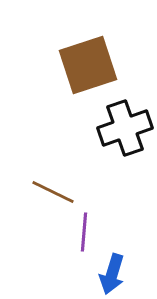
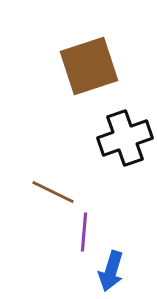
brown square: moved 1 px right, 1 px down
black cross: moved 10 px down
blue arrow: moved 1 px left, 3 px up
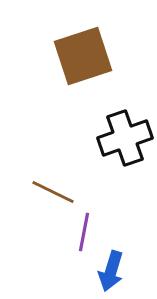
brown square: moved 6 px left, 10 px up
purple line: rotated 6 degrees clockwise
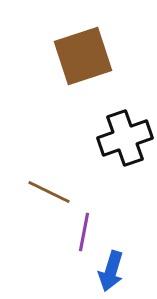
brown line: moved 4 px left
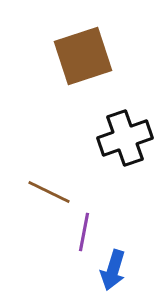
blue arrow: moved 2 px right, 1 px up
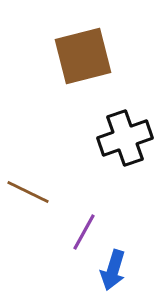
brown square: rotated 4 degrees clockwise
brown line: moved 21 px left
purple line: rotated 18 degrees clockwise
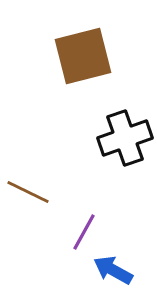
blue arrow: rotated 102 degrees clockwise
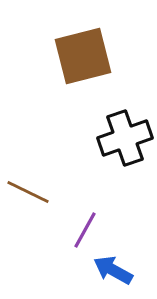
purple line: moved 1 px right, 2 px up
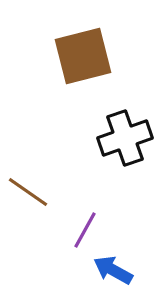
brown line: rotated 9 degrees clockwise
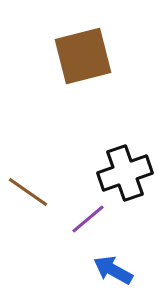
black cross: moved 35 px down
purple line: moved 3 px right, 11 px up; rotated 21 degrees clockwise
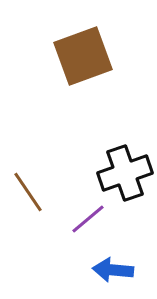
brown square: rotated 6 degrees counterclockwise
brown line: rotated 21 degrees clockwise
blue arrow: rotated 24 degrees counterclockwise
